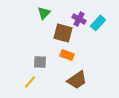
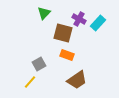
gray square: moved 1 px left, 2 px down; rotated 32 degrees counterclockwise
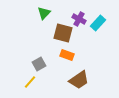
brown trapezoid: moved 2 px right
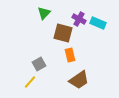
cyan rectangle: rotated 70 degrees clockwise
orange rectangle: moved 3 px right; rotated 56 degrees clockwise
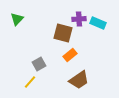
green triangle: moved 27 px left, 6 px down
purple cross: rotated 32 degrees counterclockwise
orange rectangle: rotated 64 degrees clockwise
